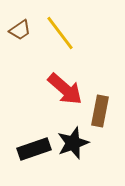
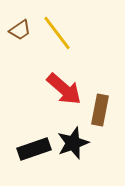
yellow line: moved 3 px left
red arrow: moved 1 px left
brown rectangle: moved 1 px up
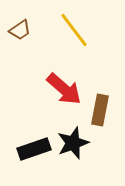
yellow line: moved 17 px right, 3 px up
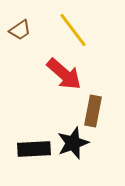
yellow line: moved 1 px left
red arrow: moved 15 px up
brown rectangle: moved 7 px left, 1 px down
black rectangle: rotated 16 degrees clockwise
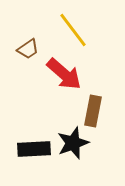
brown trapezoid: moved 8 px right, 19 px down
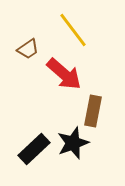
black rectangle: rotated 40 degrees counterclockwise
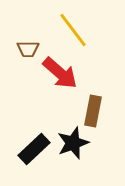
brown trapezoid: rotated 35 degrees clockwise
red arrow: moved 4 px left, 1 px up
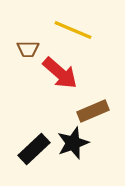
yellow line: rotated 30 degrees counterclockwise
brown rectangle: rotated 56 degrees clockwise
